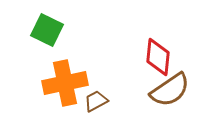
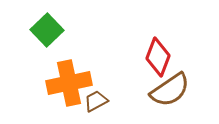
green square: rotated 20 degrees clockwise
red diamond: rotated 15 degrees clockwise
orange cross: moved 4 px right
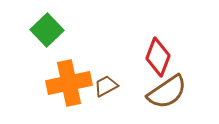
brown semicircle: moved 3 px left, 2 px down
brown trapezoid: moved 10 px right, 15 px up
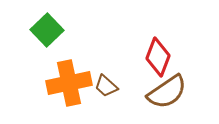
brown trapezoid: rotated 110 degrees counterclockwise
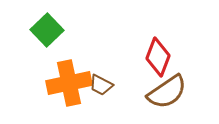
brown trapezoid: moved 5 px left, 1 px up; rotated 15 degrees counterclockwise
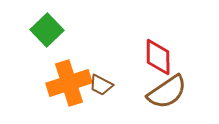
red diamond: rotated 21 degrees counterclockwise
orange cross: rotated 6 degrees counterclockwise
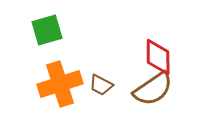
green square: rotated 28 degrees clockwise
orange cross: moved 9 px left, 1 px down
brown semicircle: moved 14 px left, 3 px up
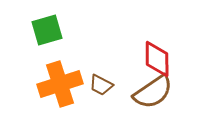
red diamond: moved 1 px left, 2 px down
brown semicircle: moved 3 px down
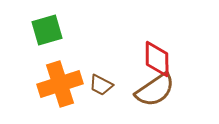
brown semicircle: moved 2 px right, 2 px up
